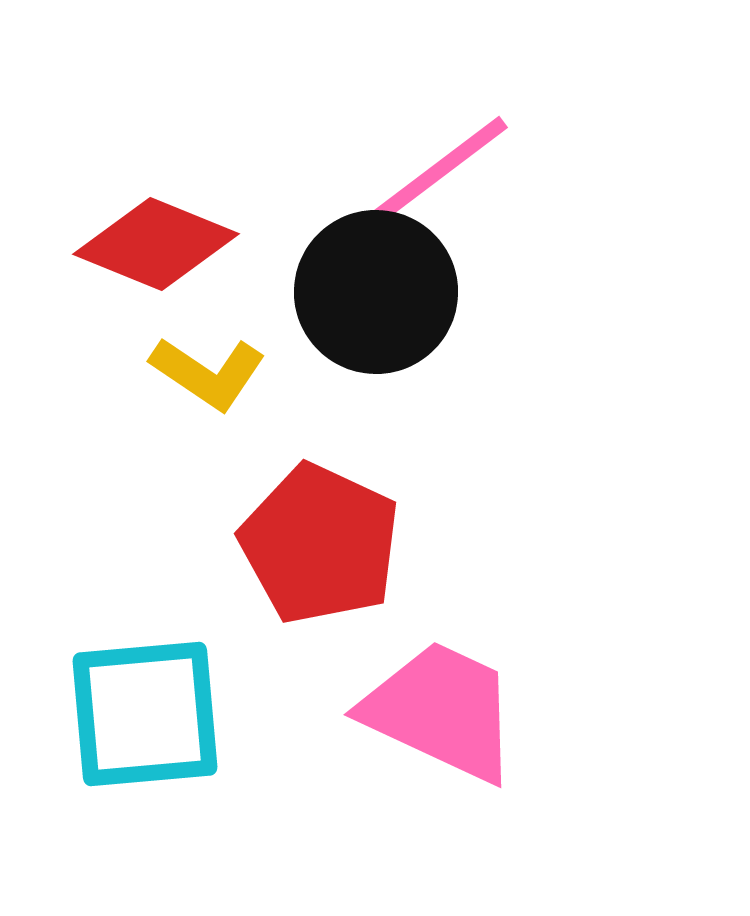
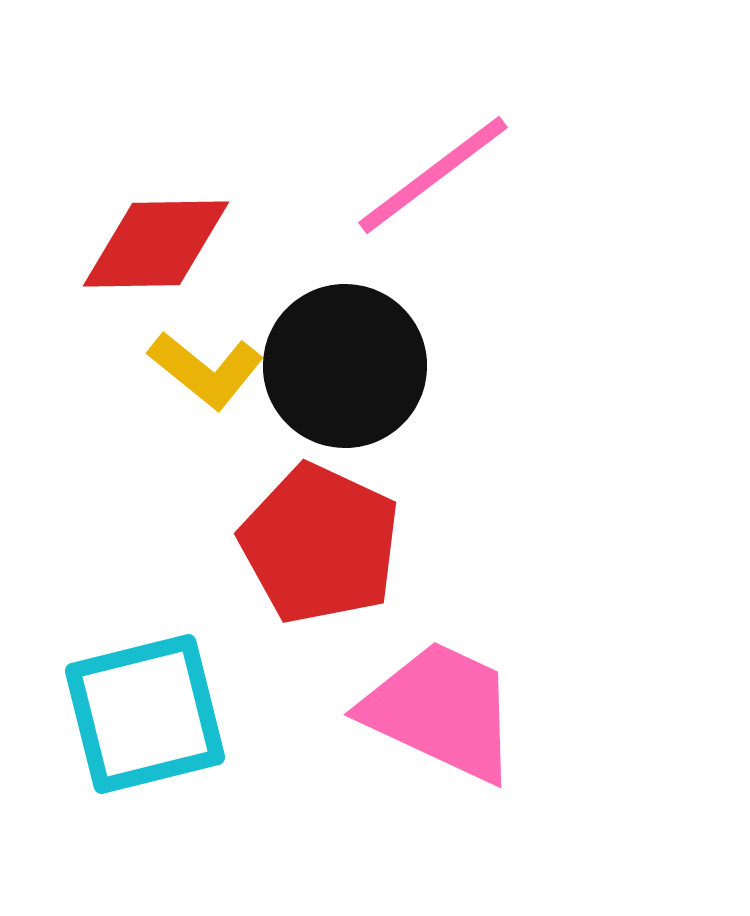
red diamond: rotated 23 degrees counterclockwise
black circle: moved 31 px left, 74 px down
yellow L-shape: moved 2 px left, 3 px up; rotated 5 degrees clockwise
cyan square: rotated 9 degrees counterclockwise
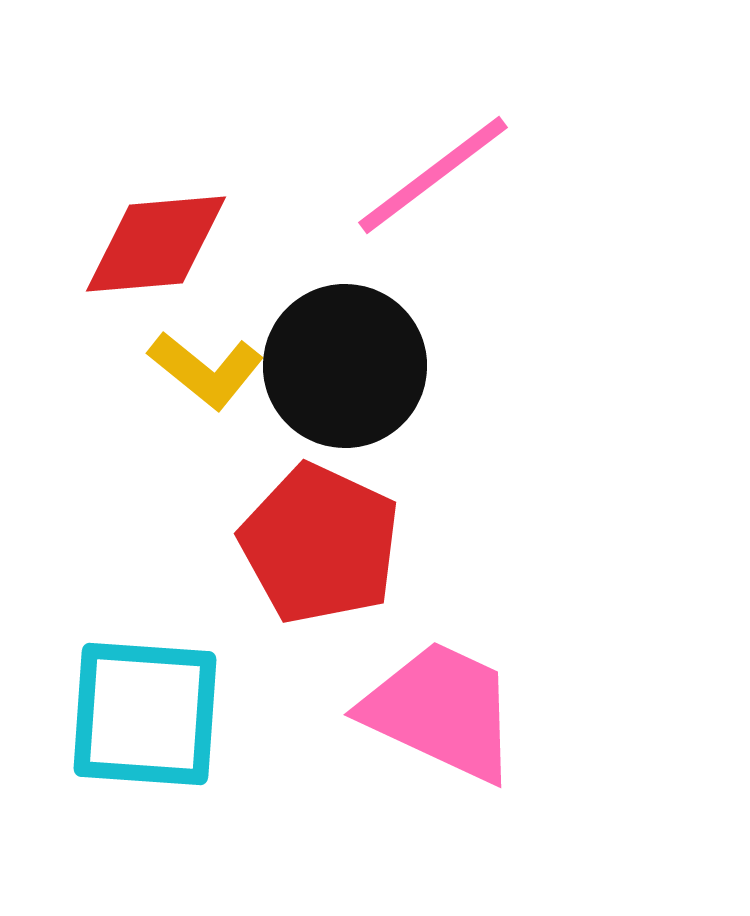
red diamond: rotated 4 degrees counterclockwise
cyan square: rotated 18 degrees clockwise
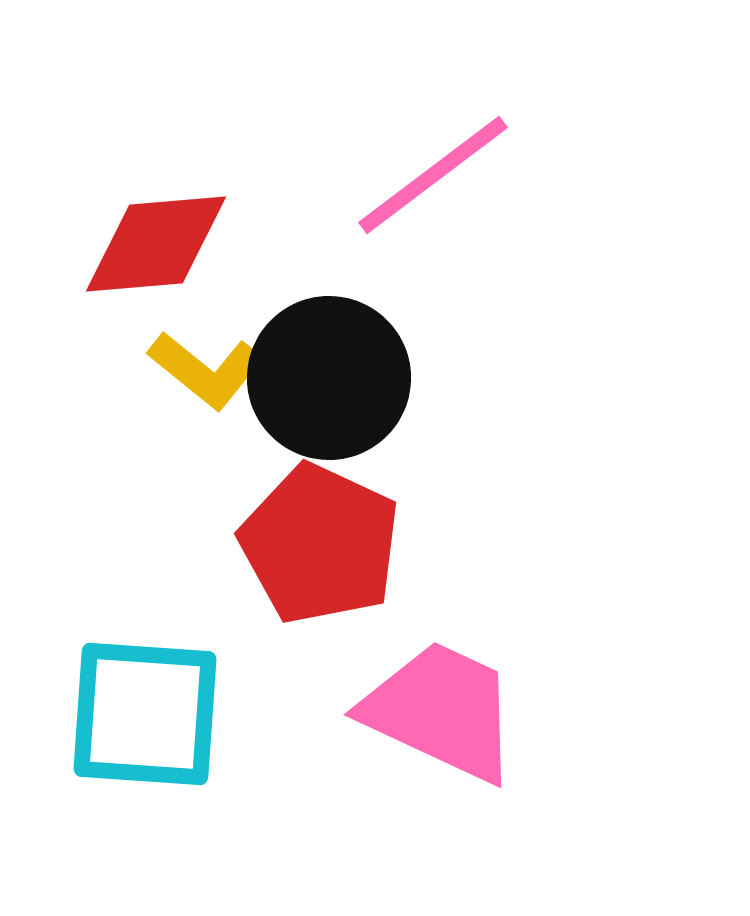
black circle: moved 16 px left, 12 px down
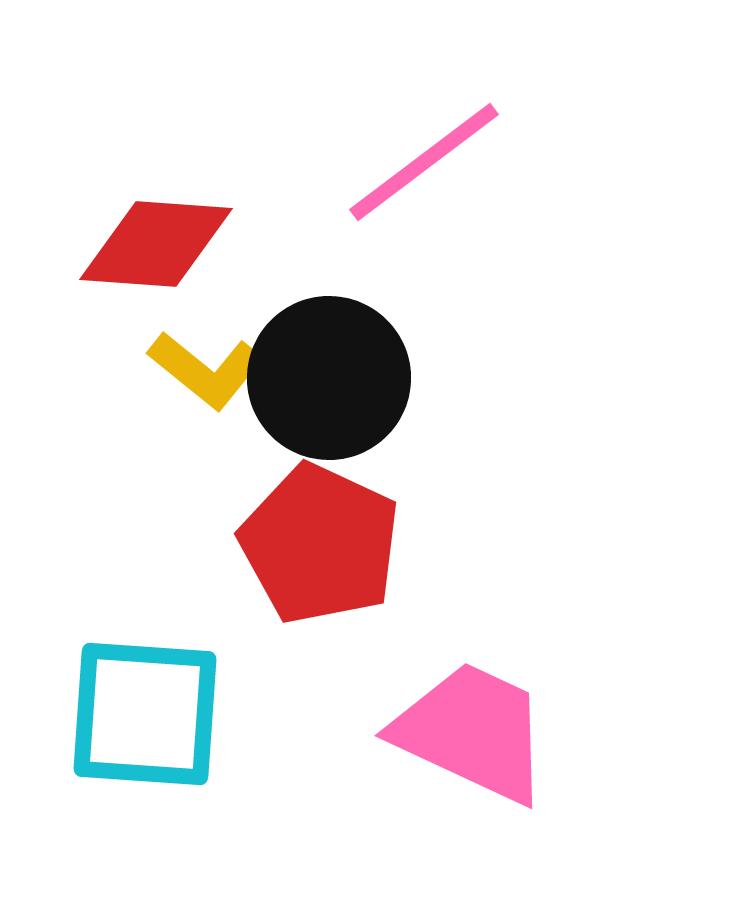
pink line: moved 9 px left, 13 px up
red diamond: rotated 9 degrees clockwise
pink trapezoid: moved 31 px right, 21 px down
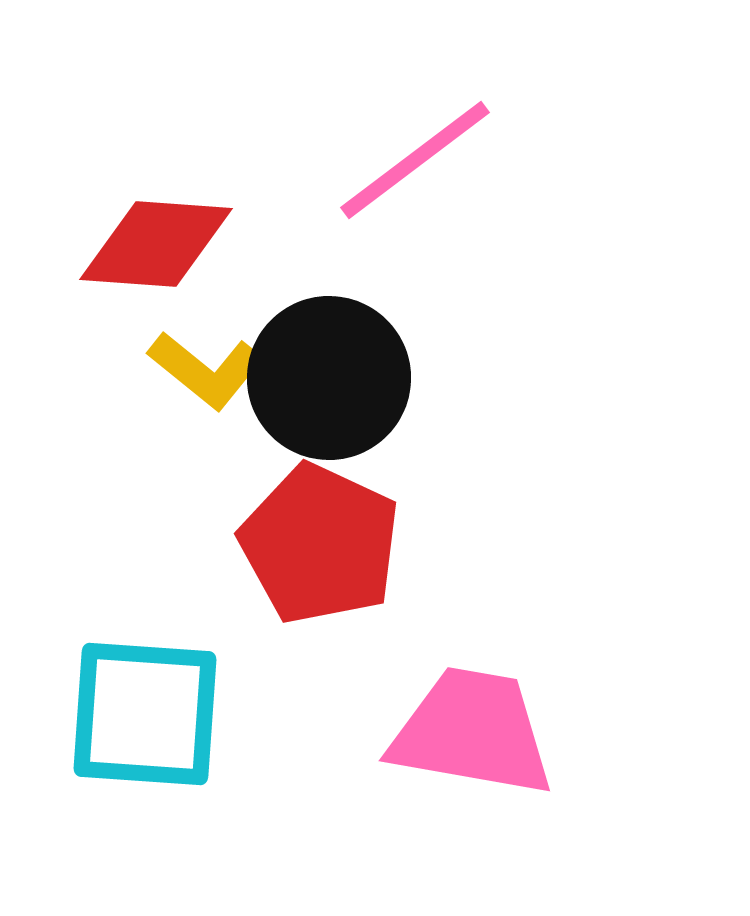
pink line: moved 9 px left, 2 px up
pink trapezoid: rotated 15 degrees counterclockwise
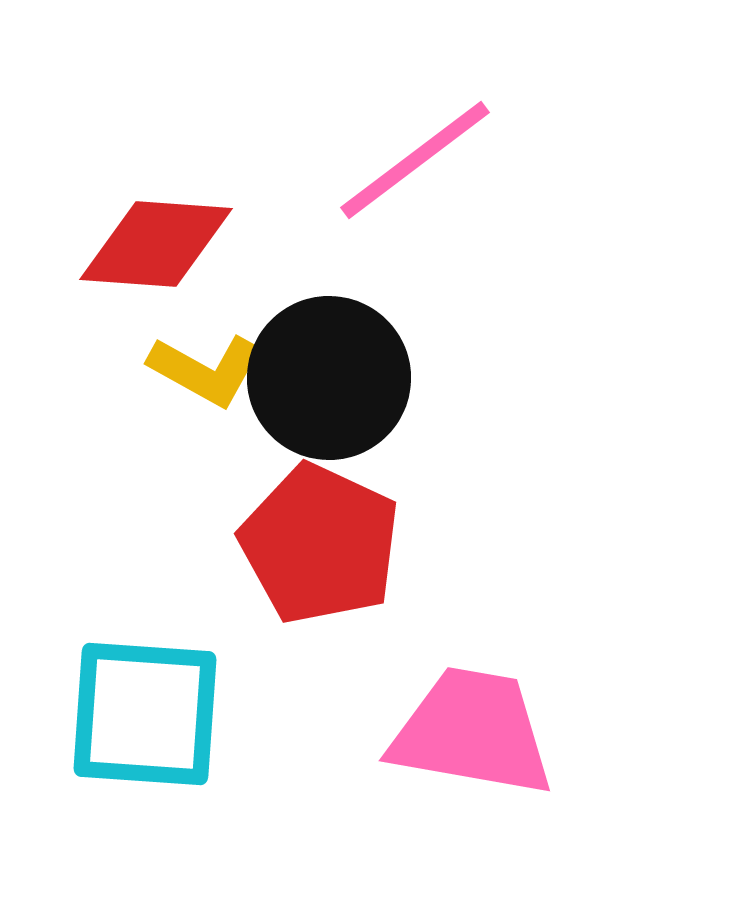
yellow L-shape: rotated 10 degrees counterclockwise
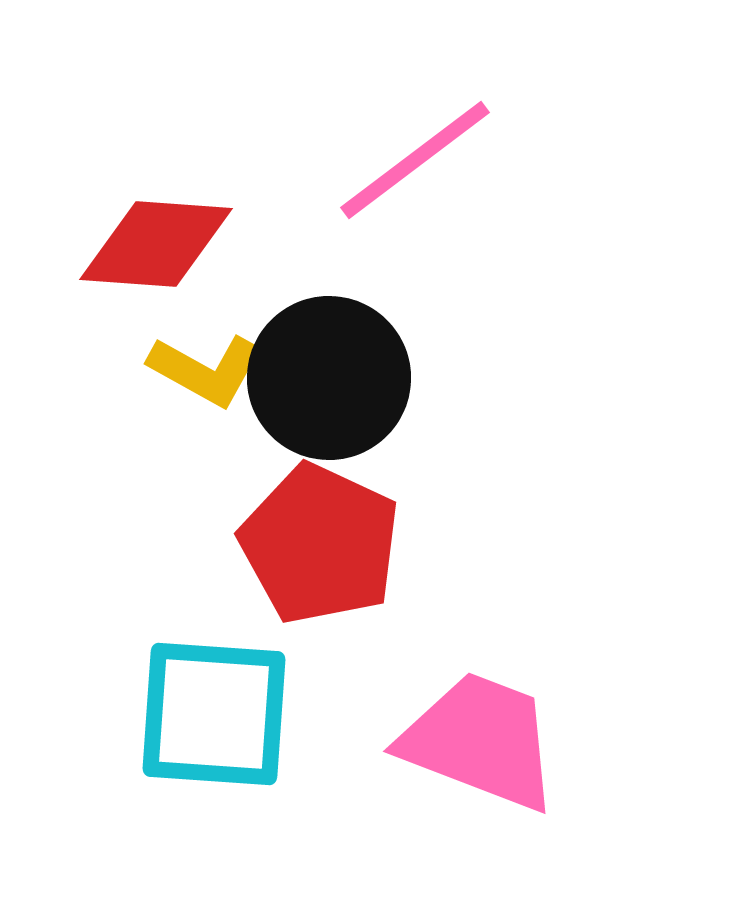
cyan square: moved 69 px right
pink trapezoid: moved 8 px right, 9 px down; rotated 11 degrees clockwise
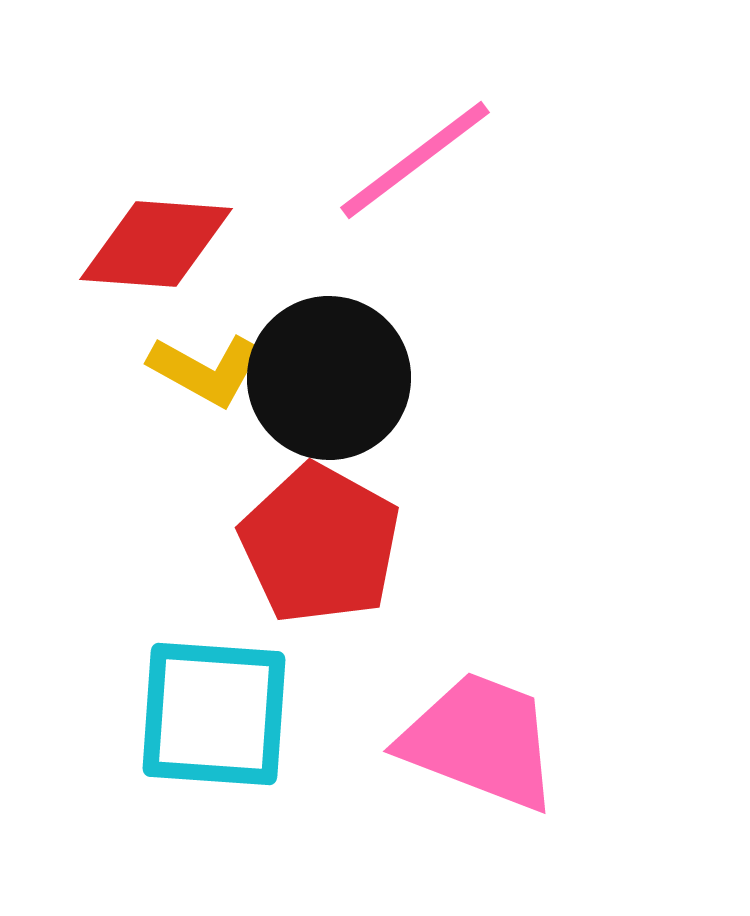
red pentagon: rotated 4 degrees clockwise
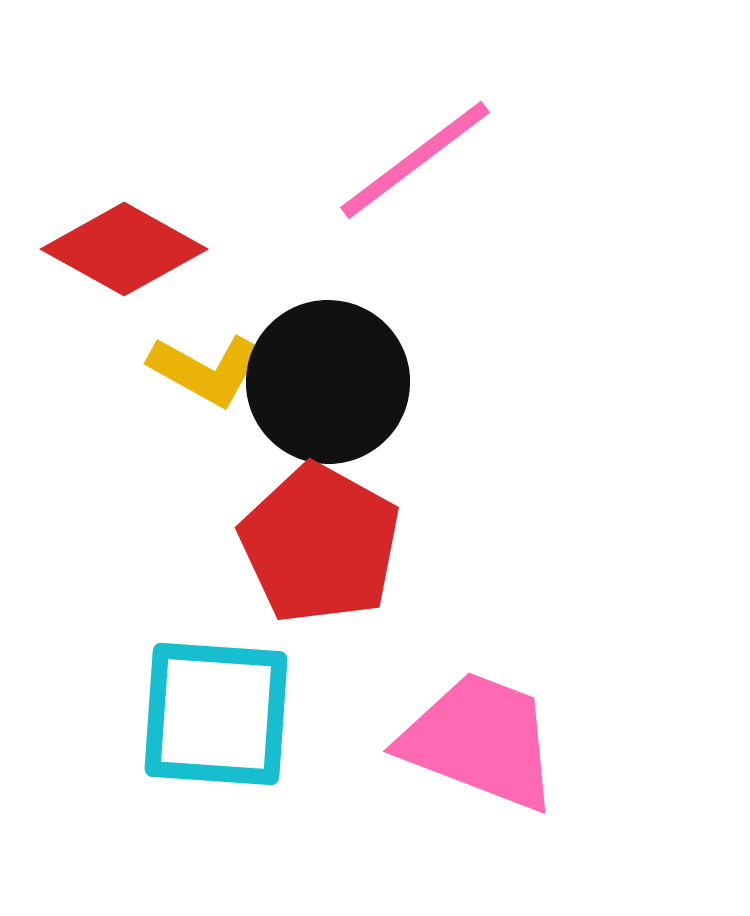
red diamond: moved 32 px left, 5 px down; rotated 25 degrees clockwise
black circle: moved 1 px left, 4 px down
cyan square: moved 2 px right
